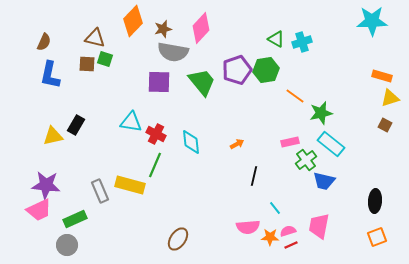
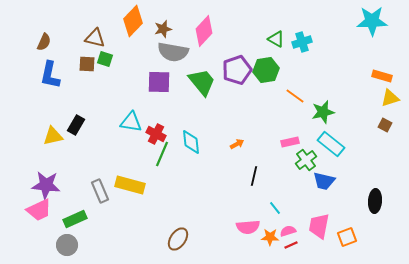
pink diamond at (201, 28): moved 3 px right, 3 px down
green star at (321, 113): moved 2 px right, 1 px up
green line at (155, 165): moved 7 px right, 11 px up
orange square at (377, 237): moved 30 px left
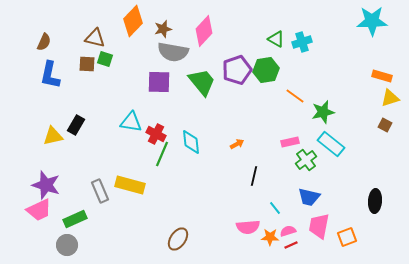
blue trapezoid at (324, 181): moved 15 px left, 16 px down
purple star at (46, 185): rotated 12 degrees clockwise
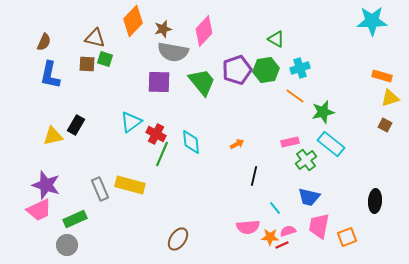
cyan cross at (302, 42): moved 2 px left, 26 px down
cyan triangle at (131, 122): rotated 45 degrees counterclockwise
gray rectangle at (100, 191): moved 2 px up
red line at (291, 245): moved 9 px left
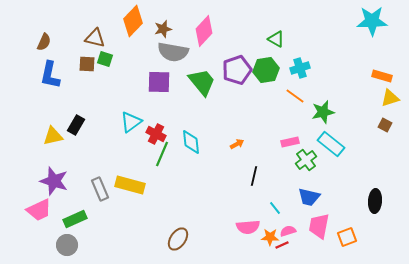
purple star at (46, 185): moved 8 px right, 4 px up
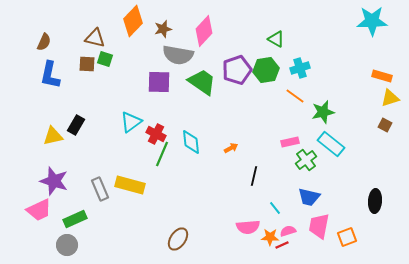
gray semicircle at (173, 52): moved 5 px right, 3 px down
green trapezoid at (202, 82): rotated 16 degrees counterclockwise
orange arrow at (237, 144): moved 6 px left, 4 px down
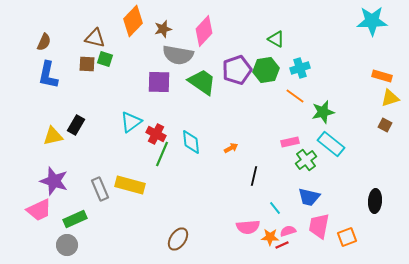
blue L-shape at (50, 75): moved 2 px left
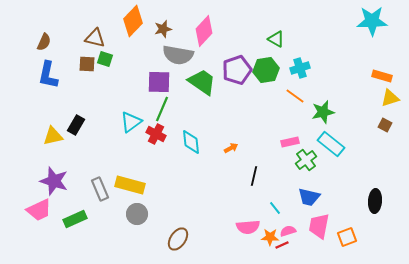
green line at (162, 154): moved 45 px up
gray circle at (67, 245): moved 70 px right, 31 px up
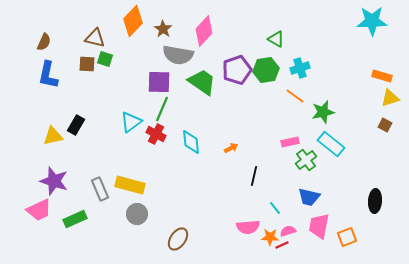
brown star at (163, 29): rotated 24 degrees counterclockwise
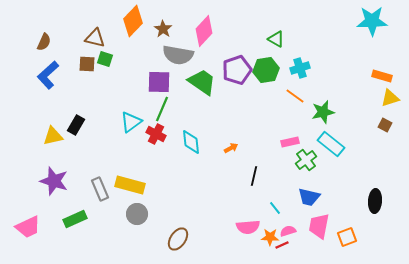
blue L-shape at (48, 75): rotated 36 degrees clockwise
pink trapezoid at (39, 210): moved 11 px left, 17 px down
